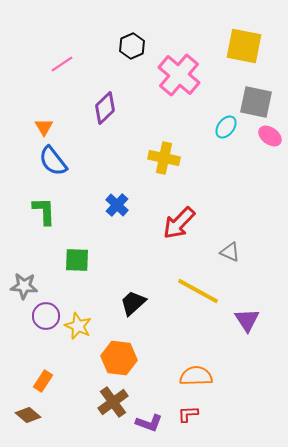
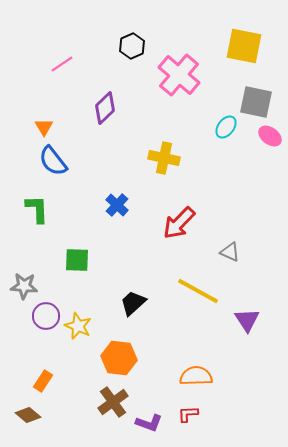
green L-shape: moved 7 px left, 2 px up
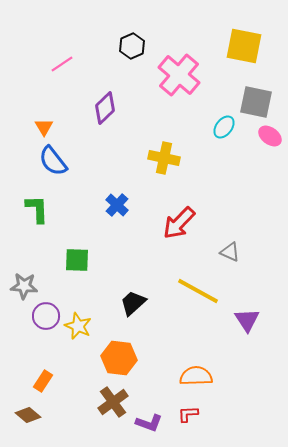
cyan ellipse: moved 2 px left
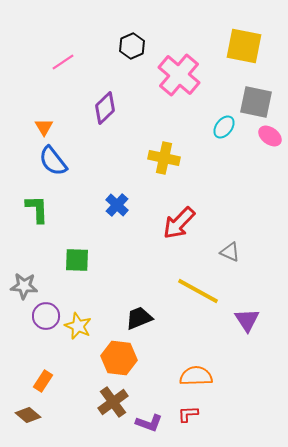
pink line: moved 1 px right, 2 px up
black trapezoid: moved 6 px right, 15 px down; rotated 20 degrees clockwise
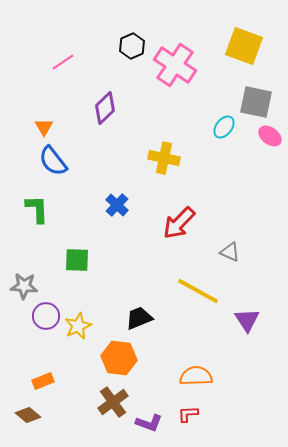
yellow square: rotated 9 degrees clockwise
pink cross: moved 4 px left, 10 px up; rotated 6 degrees counterclockwise
yellow star: rotated 24 degrees clockwise
orange rectangle: rotated 35 degrees clockwise
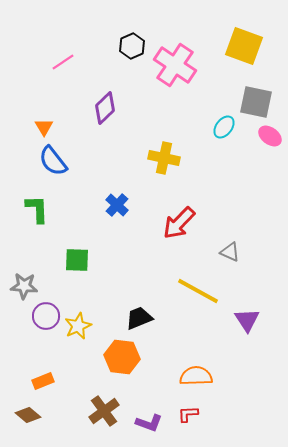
orange hexagon: moved 3 px right, 1 px up
brown cross: moved 9 px left, 9 px down
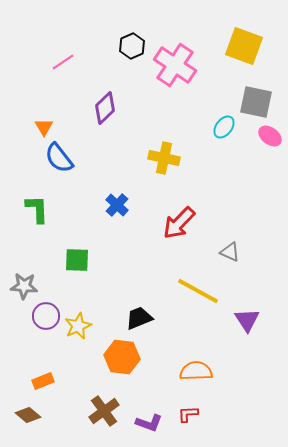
blue semicircle: moved 6 px right, 3 px up
orange semicircle: moved 5 px up
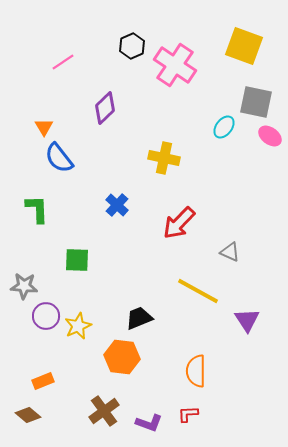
orange semicircle: rotated 88 degrees counterclockwise
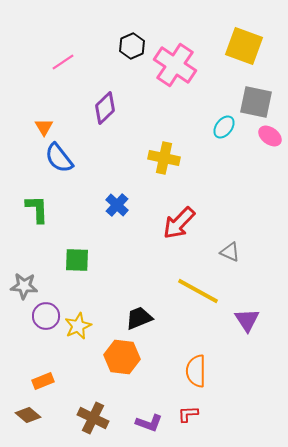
brown cross: moved 11 px left, 7 px down; rotated 28 degrees counterclockwise
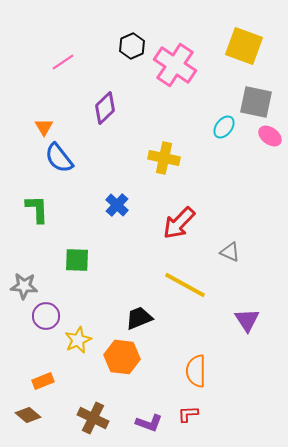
yellow line: moved 13 px left, 6 px up
yellow star: moved 14 px down
